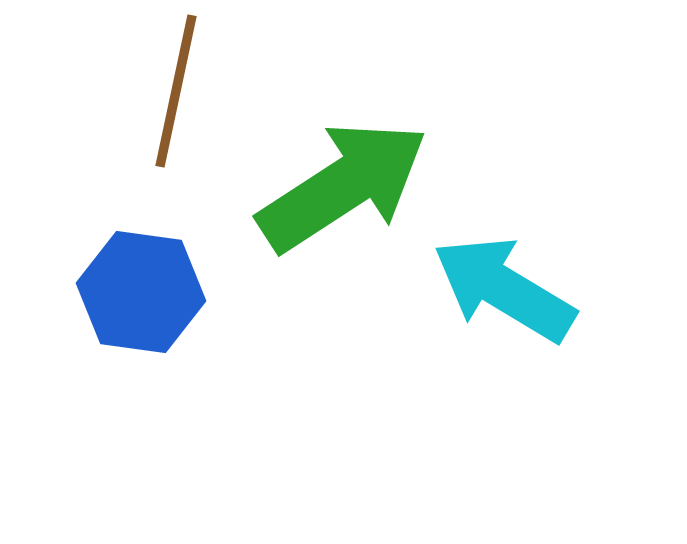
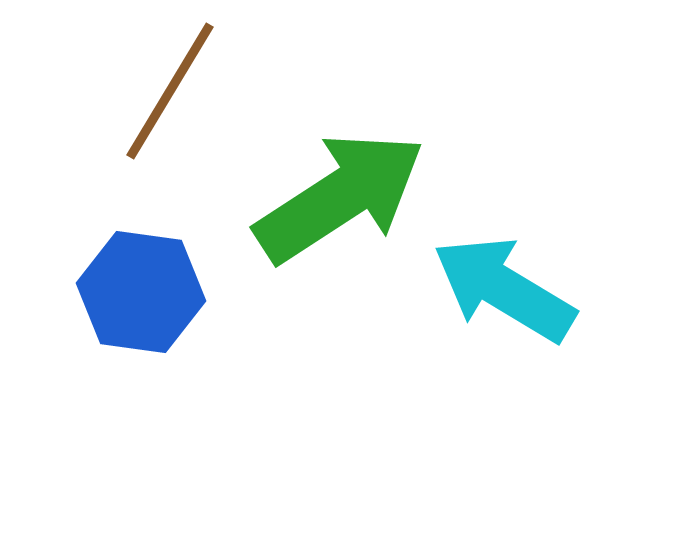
brown line: moved 6 px left; rotated 19 degrees clockwise
green arrow: moved 3 px left, 11 px down
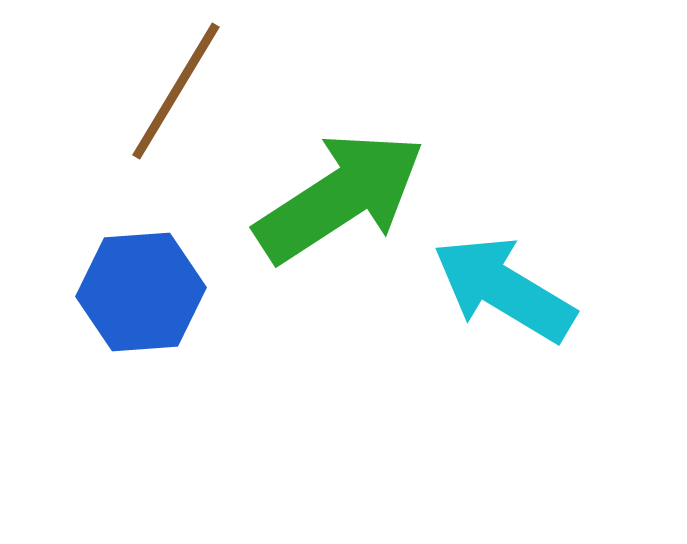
brown line: moved 6 px right
blue hexagon: rotated 12 degrees counterclockwise
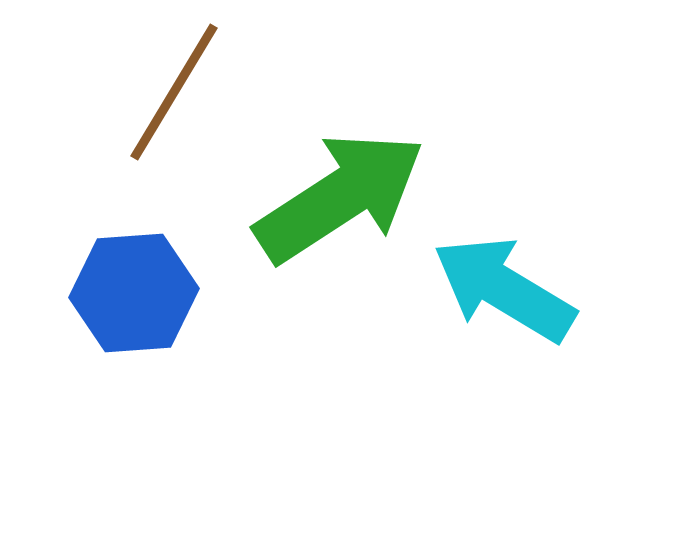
brown line: moved 2 px left, 1 px down
blue hexagon: moved 7 px left, 1 px down
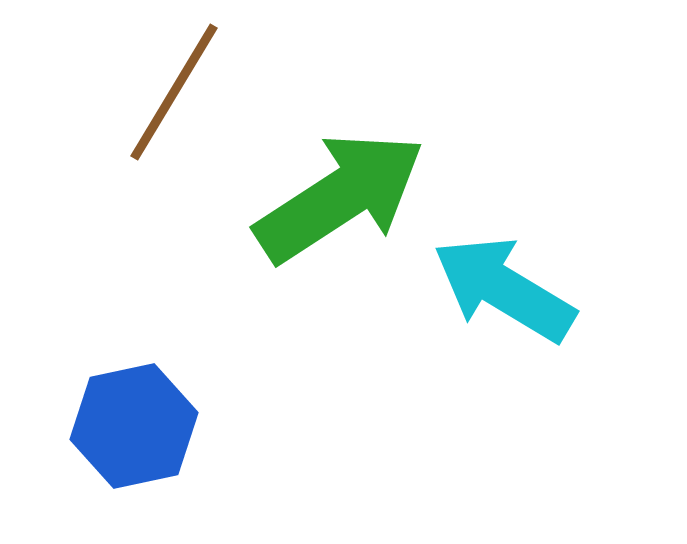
blue hexagon: moved 133 px down; rotated 8 degrees counterclockwise
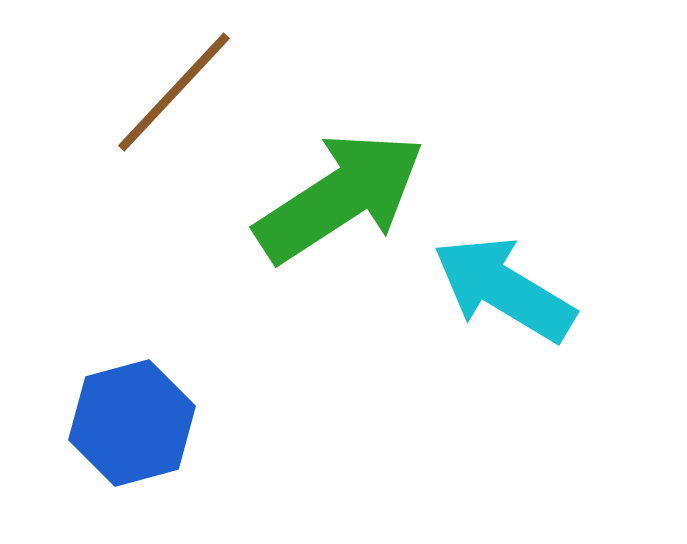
brown line: rotated 12 degrees clockwise
blue hexagon: moved 2 px left, 3 px up; rotated 3 degrees counterclockwise
